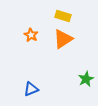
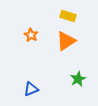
yellow rectangle: moved 5 px right
orange triangle: moved 3 px right, 2 px down
green star: moved 8 px left
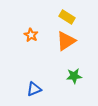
yellow rectangle: moved 1 px left, 1 px down; rotated 14 degrees clockwise
green star: moved 4 px left, 3 px up; rotated 21 degrees clockwise
blue triangle: moved 3 px right
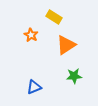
yellow rectangle: moved 13 px left
orange triangle: moved 4 px down
blue triangle: moved 2 px up
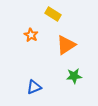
yellow rectangle: moved 1 px left, 3 px up
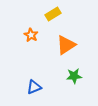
yellow rectangle: rotated 63 degrees counterclockwise
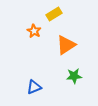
yellow rectangle: moved 1 px right
orange star: moved 3 px right, 4 px up
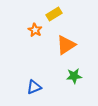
orange star: moved 1 px right, 1 px up
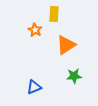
yellow rectangle: rotated 56 degrees counterclockwise
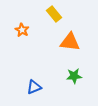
yellow rectangle: rotated 42 degrees counterclockwise
orange star: moved 13 px left
orange triangle: moved 4 px right, 3 px up; rotated 40 degrees clockwise
